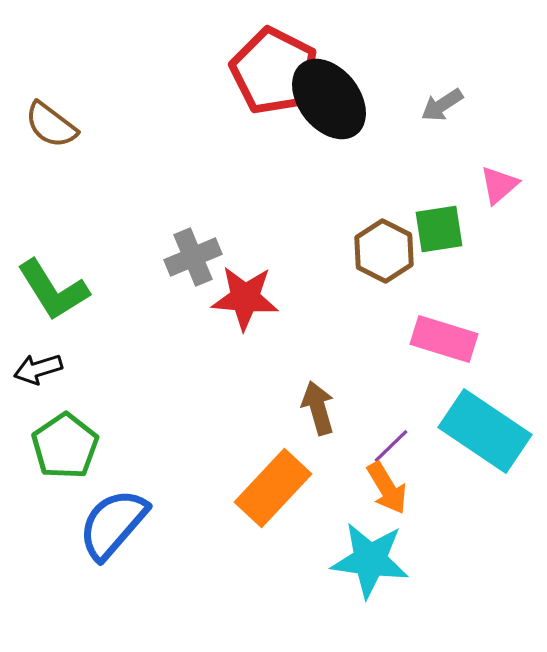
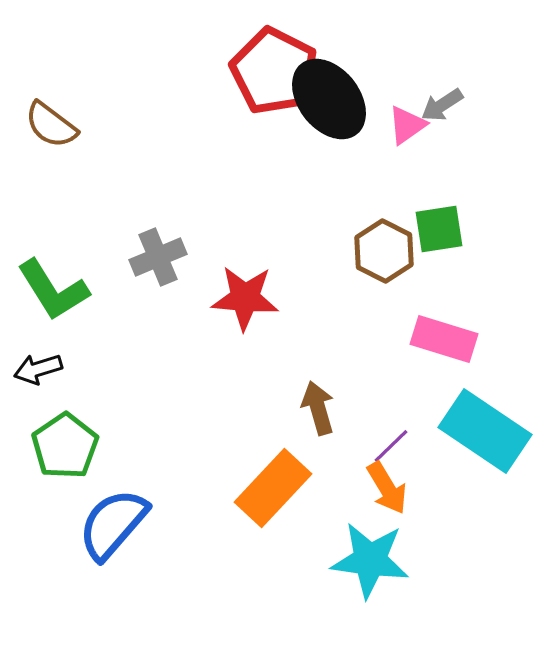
pink triangle: moved 92 px left, 60 px up; rotated 6 degrees clockwise
gray cross: moved 35 px left
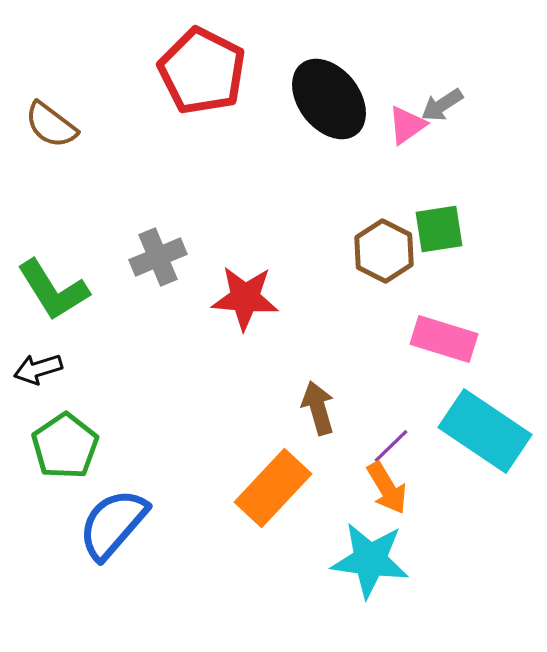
red pentagon: moved 72 px left
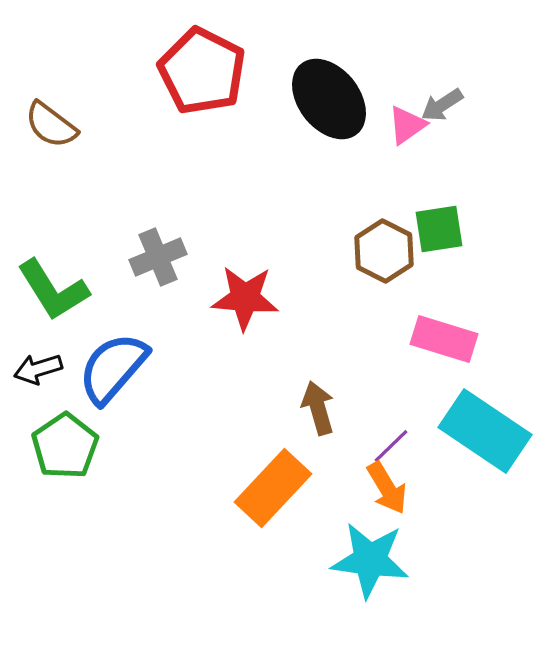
blue semicircle: moved 156 px up
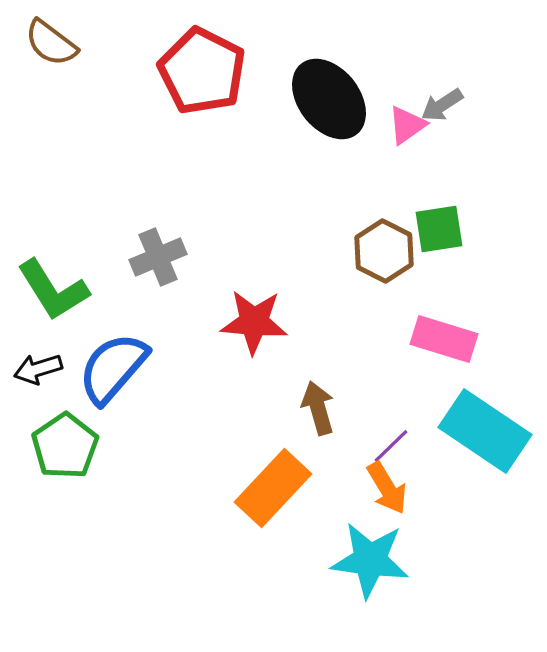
brown semicircle: moved 82 px up
red star: moved 9 px right, 24 px down
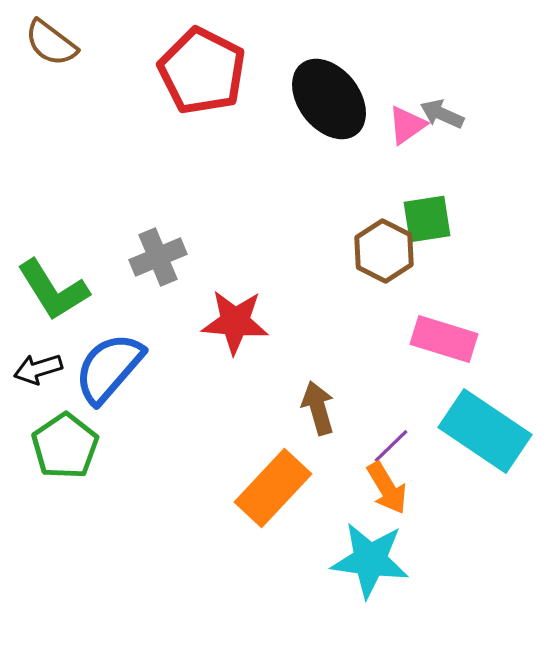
gray arrow: moved 9 px down; rotated 57 degrees clockwise
green square: moved 12 px left, 10 px up
red star: moved 19 px left
blue semicircle: moved 4 px left
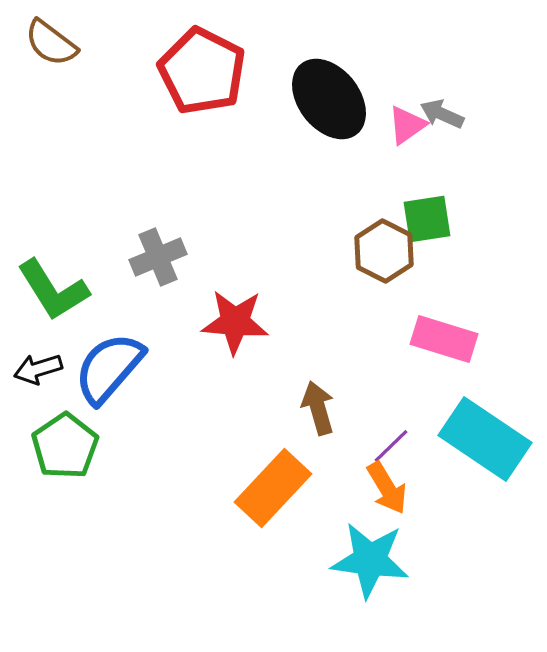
cyan rectangle: moved 8 px down
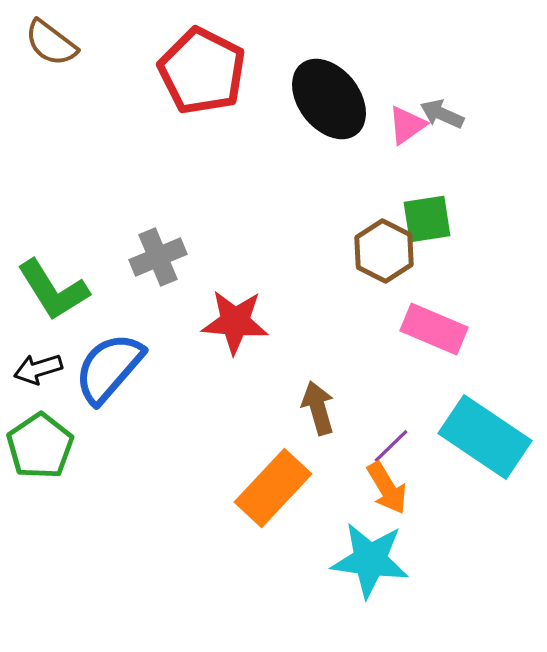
pink rectangle: moved 10 px left, 10 px up; rotated 6 degrees clockwise
cyan rectangle: moved 2 px up
green pentagon: moved 25 px left
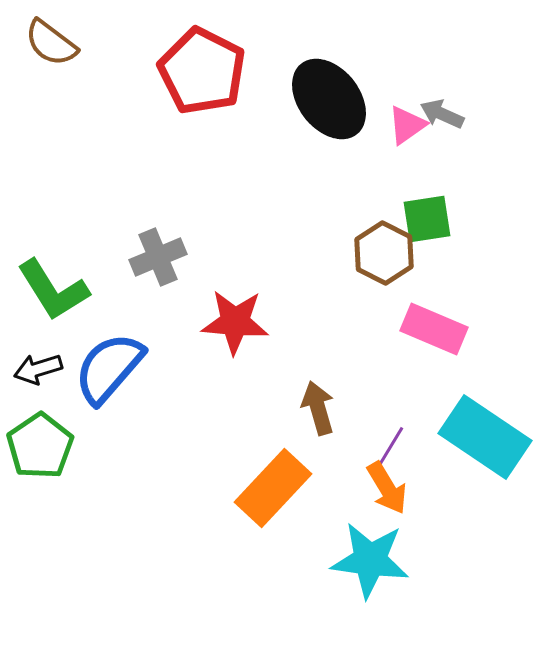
brown hexagon: moved 2 px down
purple line: rotated 15 degrees counterclockwise
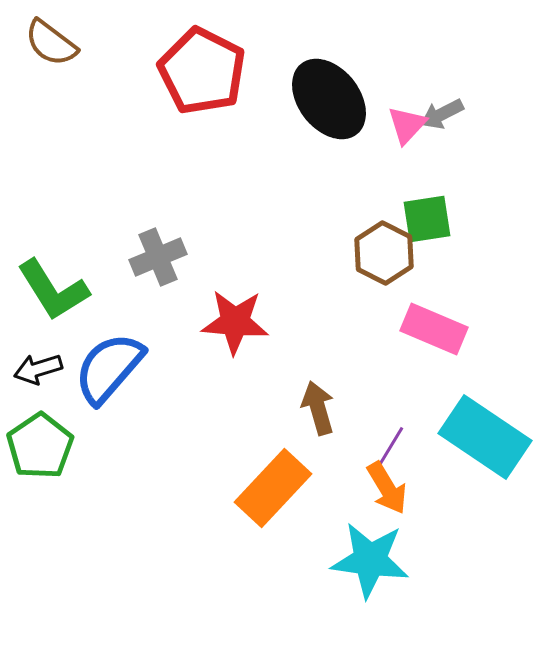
gray arrow: rotated 51 degrees counterclockwise
pink triangle: rotated 12 degrees counterclockwise
